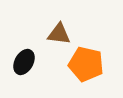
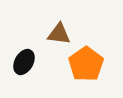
orange pentagon: rotated 24 degrees clockwise
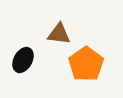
black ellipse: moved 1 px left, 2 px up
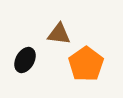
black ellipse: moved 2 px right
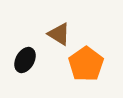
brown triangle: rotated 25 degrees clockwise
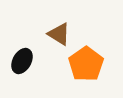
black ellipse: moved 3 px left, 1 px down
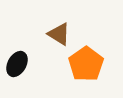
black ellipse: moved 5 px left, 3 px down
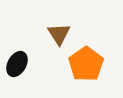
brown triangle: rotated 25 degrees clockwise
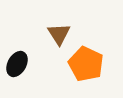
orange pentagon: rotated 12 degrees counterclockwise
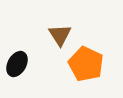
brown triangle: moved 1 px right, 1 px down
